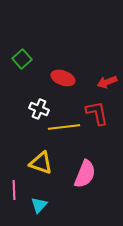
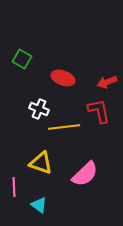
green square: rotated 18 degrees counterclockwise
red L-shape: moved 2 px right, 2 px up
pink semicircle: rotated 24 degrees clockwise
pink line: moved 3 px up
cyan triangle: rotated 36 degrees counterclockwise
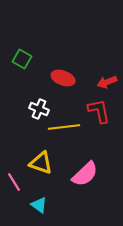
pink line: moved 5 px up; rotated 30 degrees counterclockwise
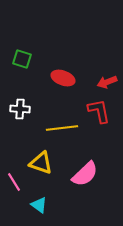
green square: rotated 12 degrees counterclockwise
white cross: moved 19 px left; rotated 18 degrees counterclockwise
yellow line: moved 2 px left, 1 px down
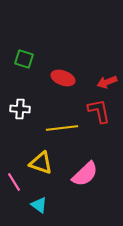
green square: moved 2 px right
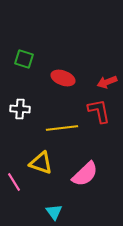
cyan triangle: moved 15 px right, 7 px down; rotated 18 degrees clockwise
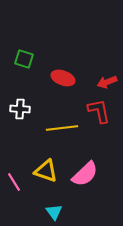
yellow triangle: moved 5 px right, 8 px down
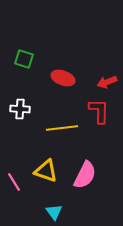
red L-shape: rotated 12 degrees clockwise
pink semicircle: moved 1 px down; rotated 20 degrees counterclockwise
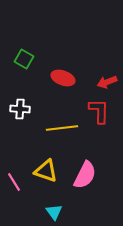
green square: rotated 12 degrees clockwise
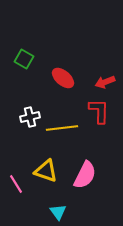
red ellipse: rotated 20 degrees clockwise
red arrow: moved 2 px left
white cross: moved 10 px right, 8 px down; rotated 18 degrees counterclockwise
pink line: moved 2 px right, 2 px down
cyan triangle: moved 4 px right
